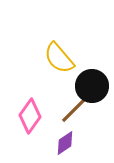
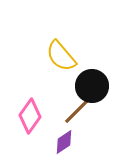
yellow semicircle: moved 2 px right, 2 px up
brown line: moved 3 px right, 1 px down
purple diamond: moved 1 px left, 1 px up
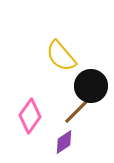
black circle: moved 1 px left
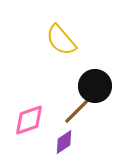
yellow semicircle: moved 16 px up
black circle: moved 4 px right
pink diamond: moved 1 px left, 4 px down; rotated 36 degrees clockwise
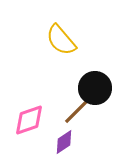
black circle: moved 2 px down
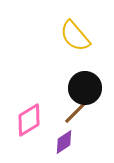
yellow semicircle: moved 14 px right, 4 px up
black circle: moved 10 px left
pink diamond: rotated 12 degrees counterclockwise
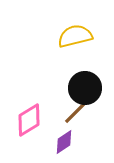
yellow semicircle: rotated 116 degrees clockwise
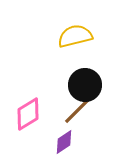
black circle: moved 3 px up
pink diamond: moved 1 px left, 6 px up
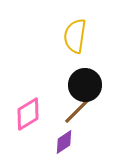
yellow semicircle: rotated 68 degrees counterclockwise
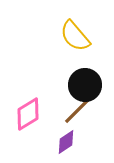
yellow semicircle: rotated 48 degrees counterclockwise
purple diamond: moved 2 px right
